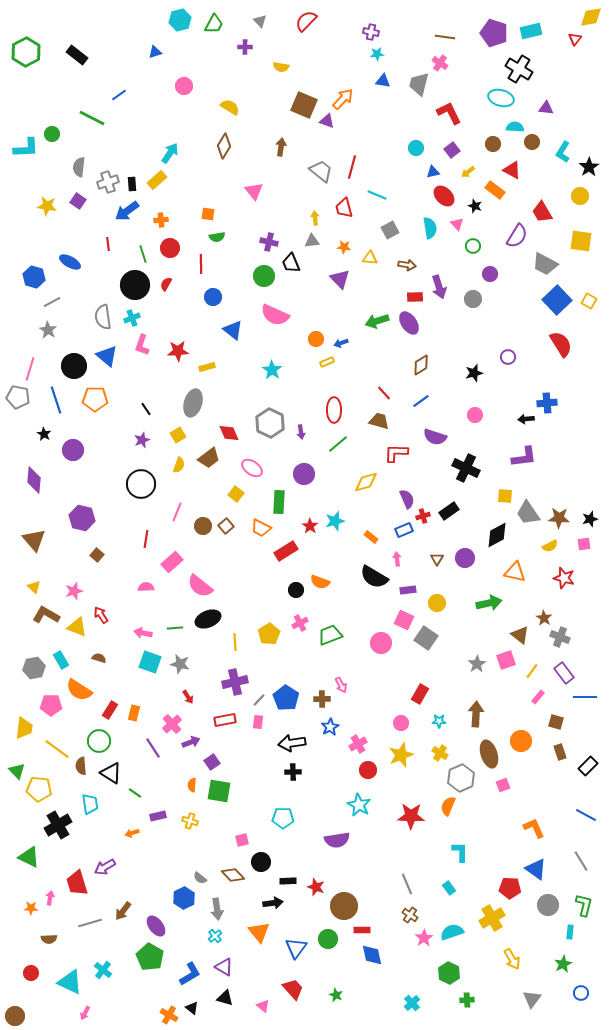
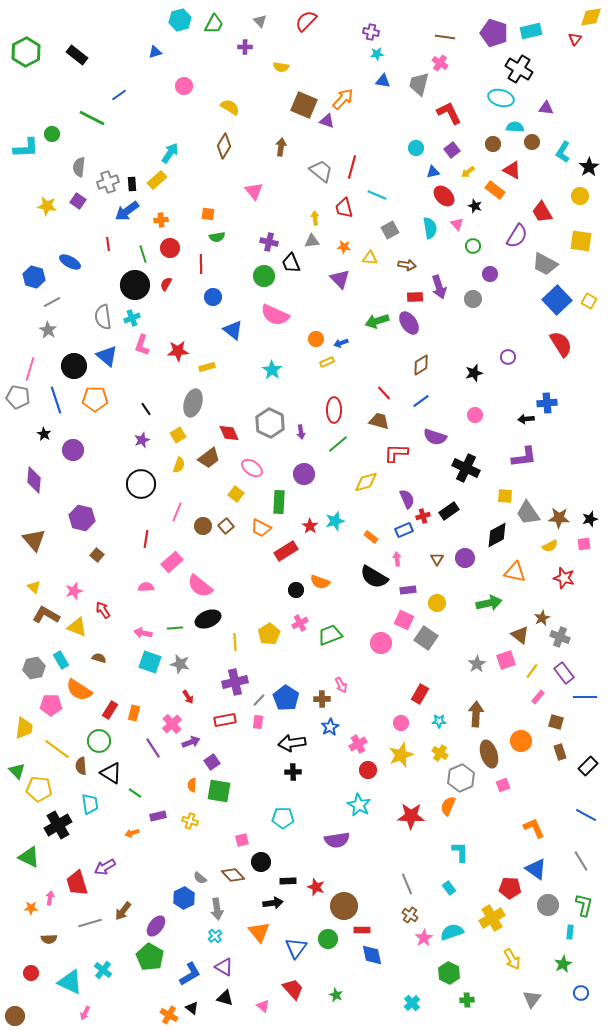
red arrow at (101, 615): moved 2 px right, 5 px up
brown star at (544, 618): moved 2 px left; rotated 14 degrees clockwise
purple ellipse at (156, 926): rotated 75 degrees clockwise
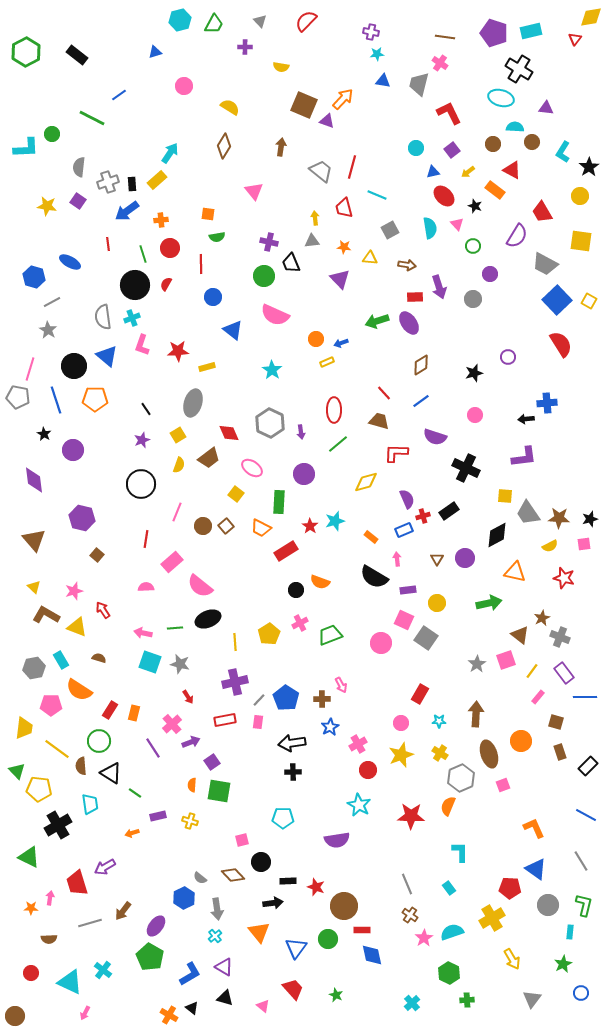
purple diamond at (34, 480): rotated 12 degrees counterclockwise
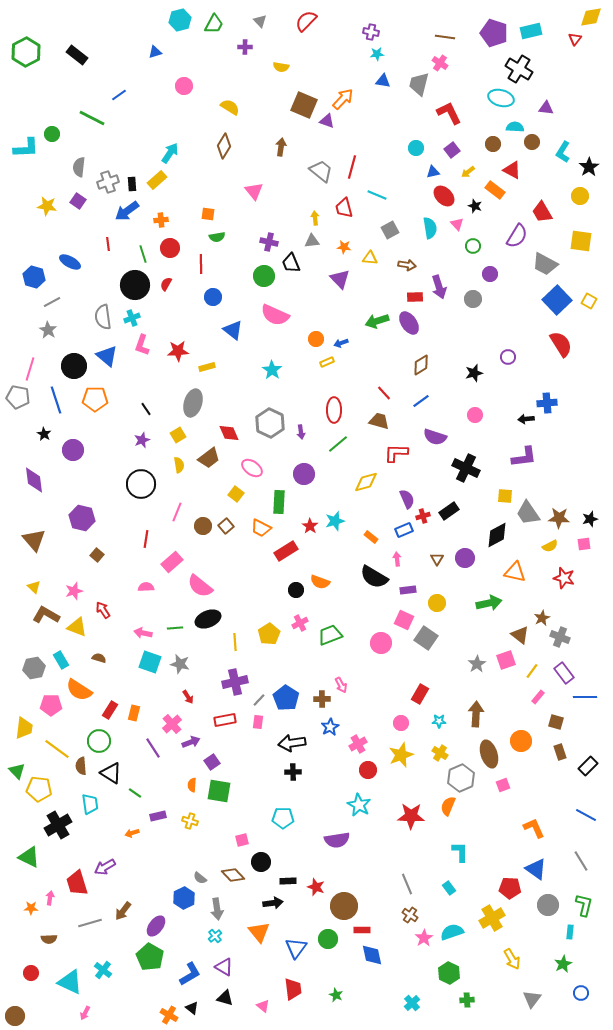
yellow semicircle at (179, 465): rotated 28 degrees counterclockwise
red trapezoid at (293, 989): rotated 35 degrees clockwise
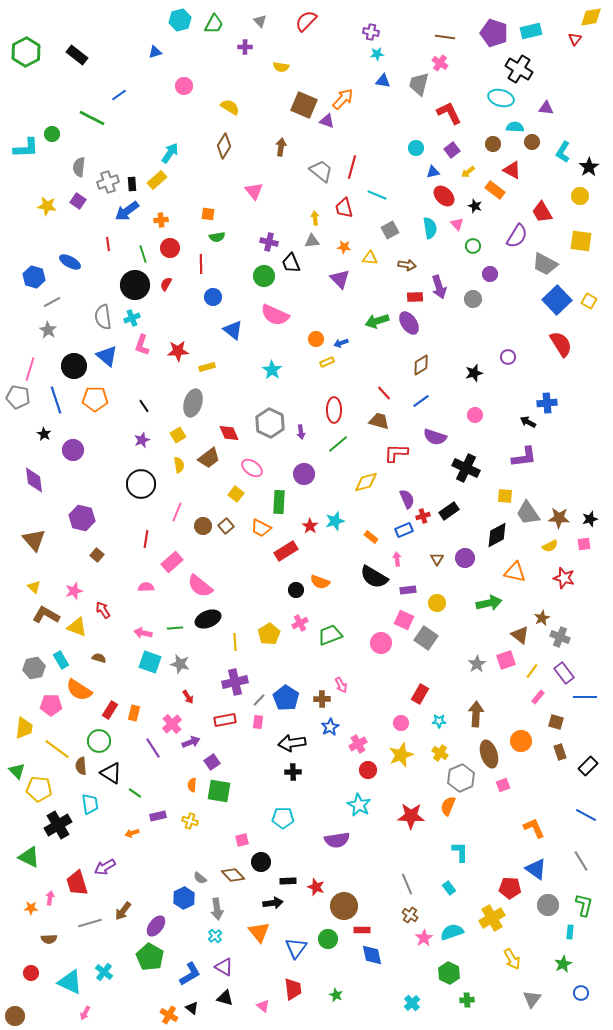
black line at (146, 409): moved 2 px left, 3 px up
black arrow at (526, 419): moved 2 px right, 3 px down; rotated 35 degrees clockwise
cyan cross at (103, 970): moved 1 px right, 2 px down
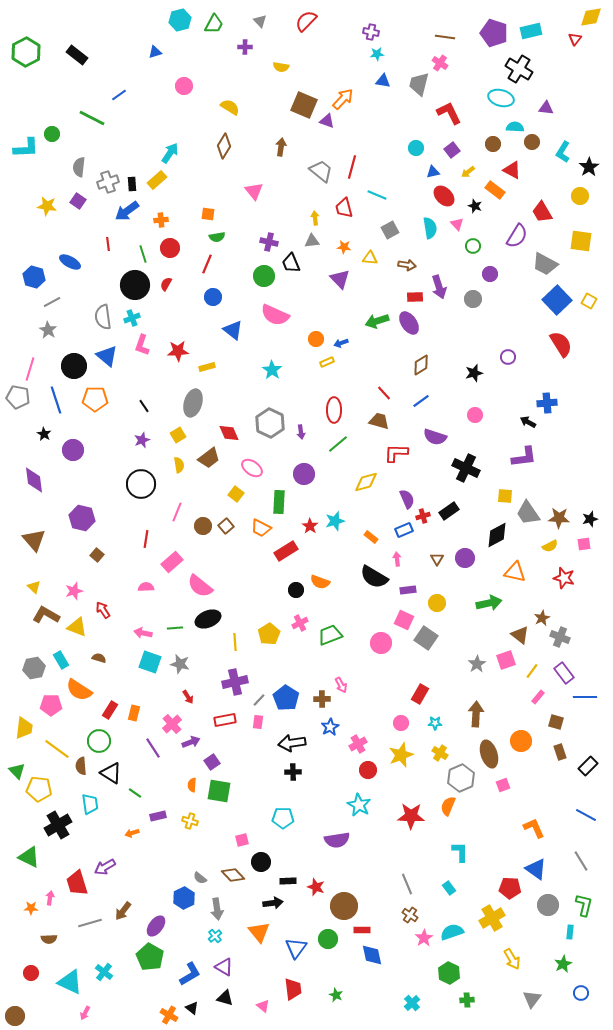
red line at (201, 264): moved 6 px right; rotated 24 degrees clockwise
cyan star at (439, 721): moved 4 px left, 2 px down
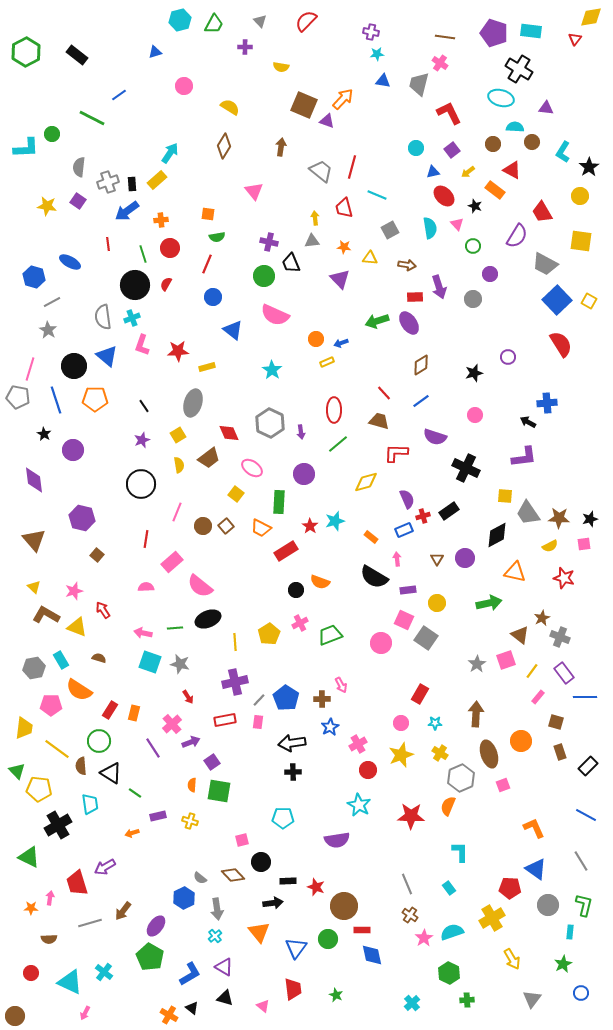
cyan rectangle at (531, 31): rotated 20 degrees clockwise
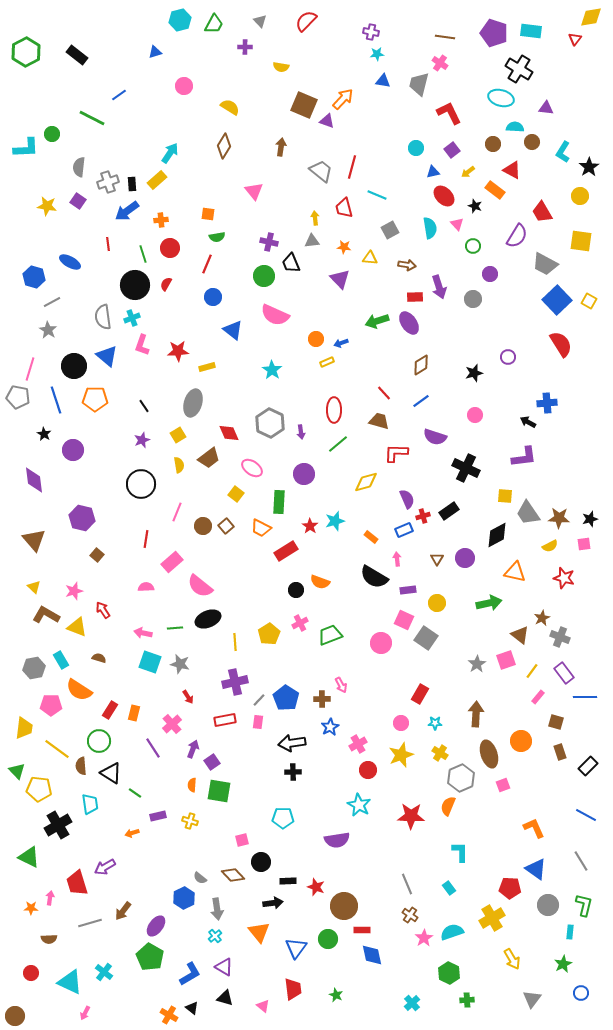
purple arrow at (191, 742): moved 2 px right, 7 px down; rotated 48 degrees counterclockwise
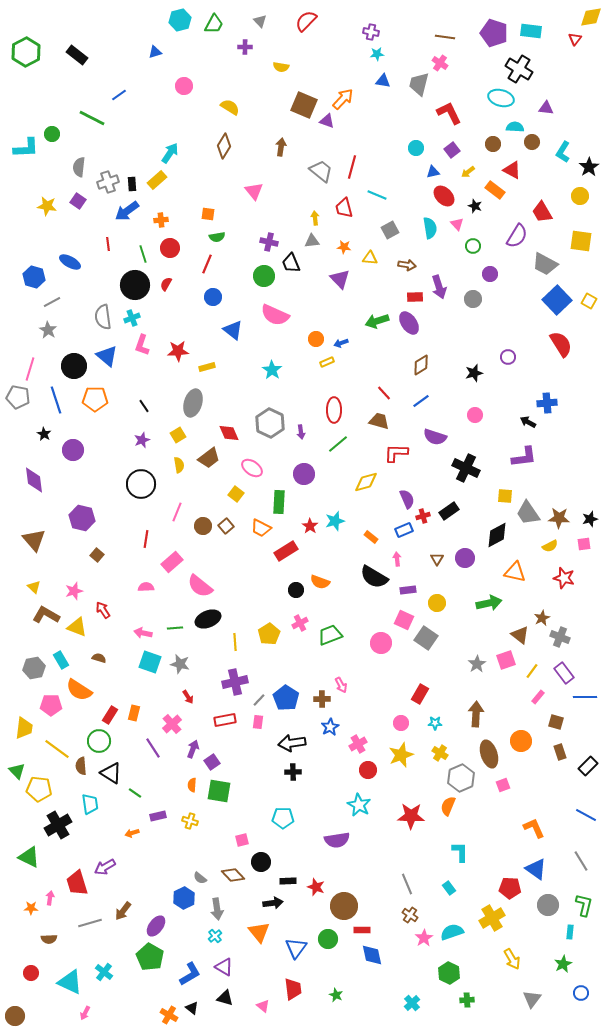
red rectangle at (110, 710): moved 5 px down
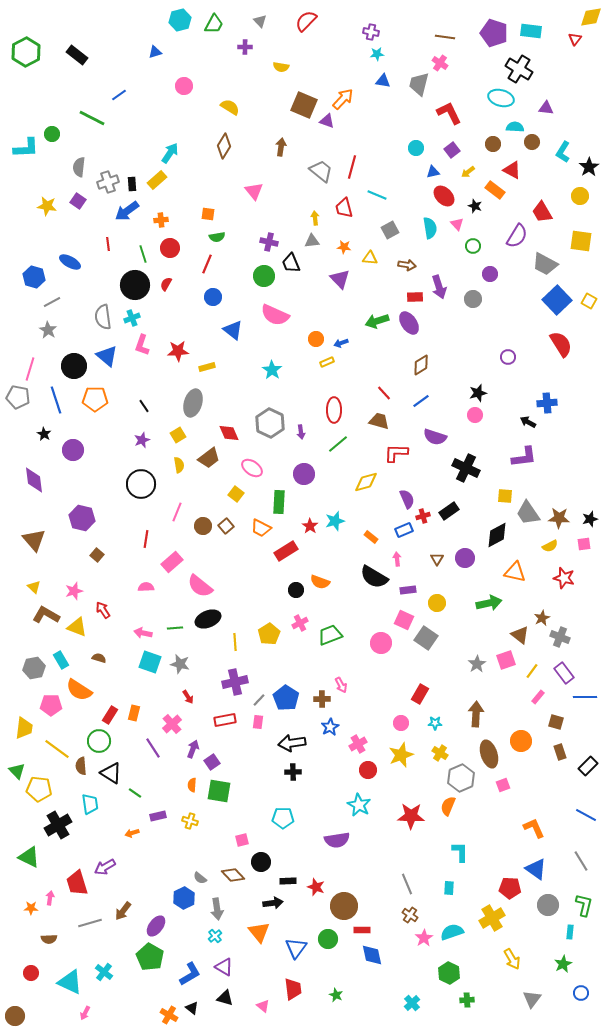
black star at (474, 373): moved 4 px right, 20 px down
cyan rectangle at (449, 888): rotated 40 degrees clockwise
